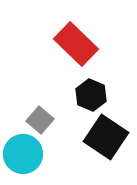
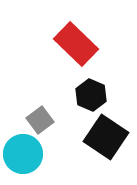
gray square: rotated 12 degrees clockwise
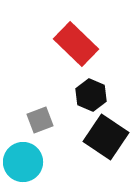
gray square: rotated 16 degrees clockwise
cyan circle: moved 8 px down
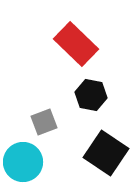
black hexagon: rotated 12 degrees counterclockwise
gray square: moved 4 px right, 2 px down
black square: moved 16 px down
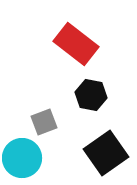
red rectangle: rotated 6 degrees counterclockwise
black square: rotated 21 degrees clockwise
cyan circle: moved 1 px left, 4 px up
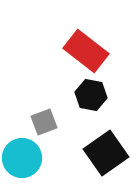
red rectangle: moved 10 px right, 7 px down
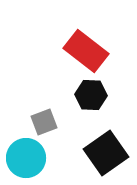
black hexagon: rotated 8 degrees counterclockwise
cyan circle: moved 4 px right
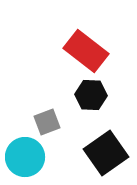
gray square: moved 3 px right
cyan circle: moved 1 px left, 1 px up
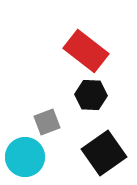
black square: moved 2 px left
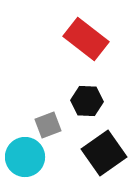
red rectangle: moved 12 px up
black hexagon: moved 4 px left, 6 px down
gray square: moved 1 px right, 3 px down
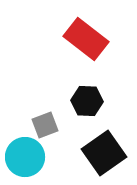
gray square: moved 3 px left
